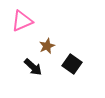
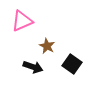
brown star: rotated 21 degrees counterclockwise
black arrow: rotated 24 degrees counterclockwise
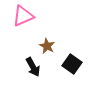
pink triangle: moved 1 px right, 5 px up
black arrow: rotated 42 degrees clockwise
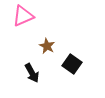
black arrow: moved 1 px left, 6 px down
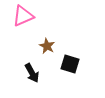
black square: moved 2 px left; rotated 18 degrees counterclockwise
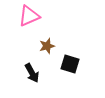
pink triangle: moved 6 px right
brown star: rotated 28 degrees clockwise
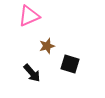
black arrow: rotated 12 degrees counterclockwise
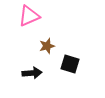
black arrow: rotated 54 degrees counterclockwise
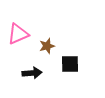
pink triangle: moved 11 px left, 18 px down
black square: rotated 18 degrees counterclockwise
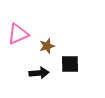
black arrow: moved 7 px right
